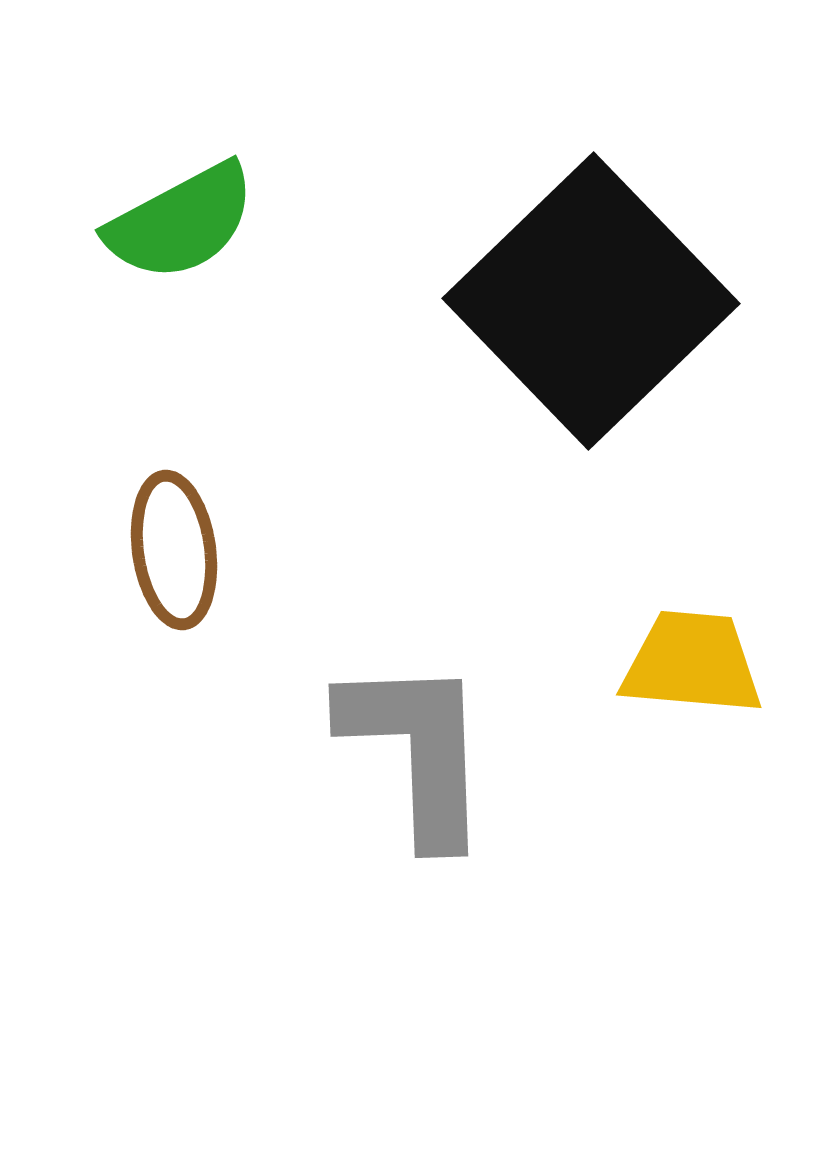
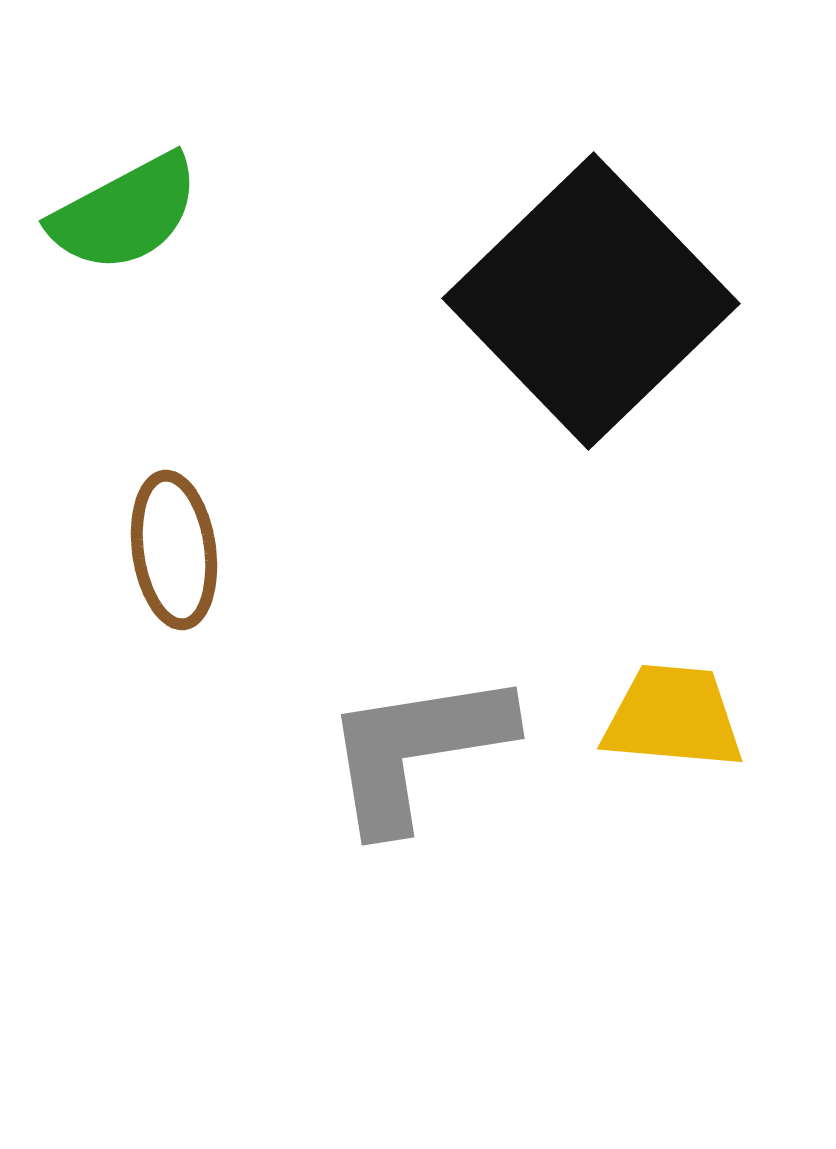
green semicircle: moved 56 px left, 9 px up
yellow trapezoid: moved 19 px left, 54 px down
gray L-shape: rotated 97 degrees counterclockwise
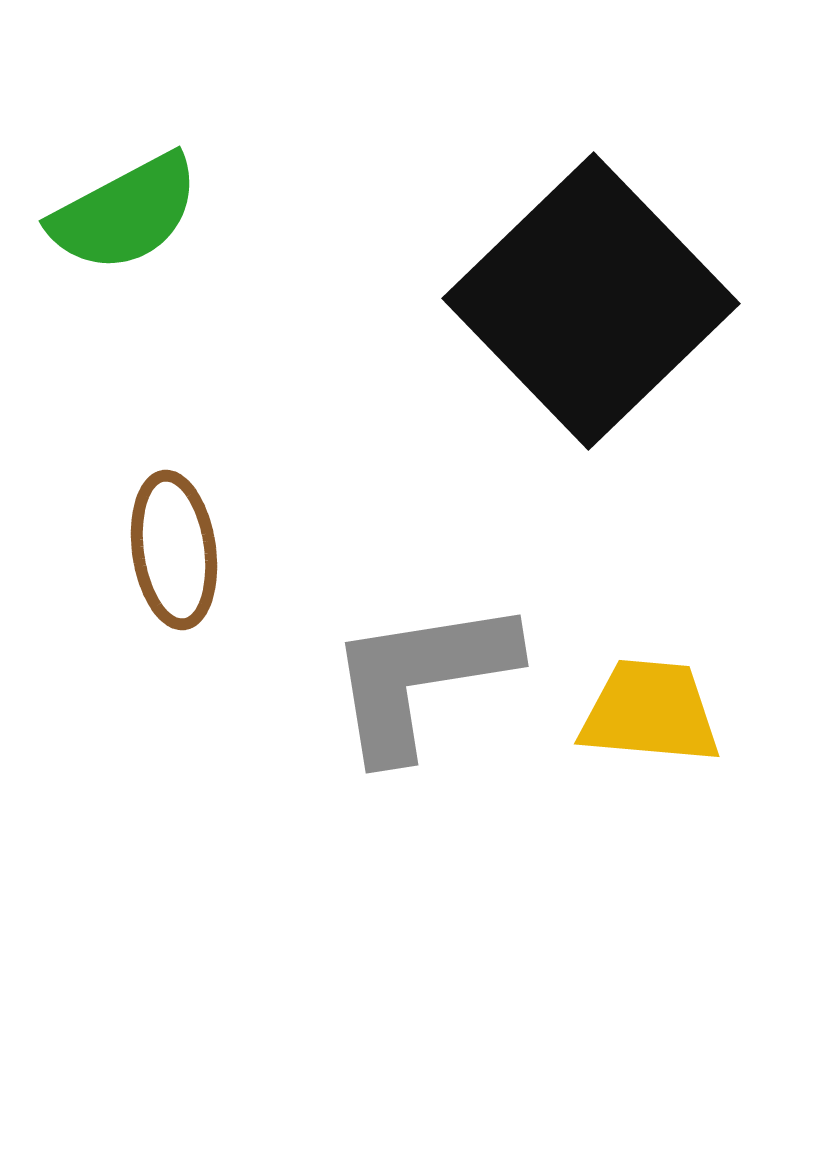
yellow trapezoid: moved 23 px left, 5 px up
gray L-shape: moved 4 px right, 72 px up
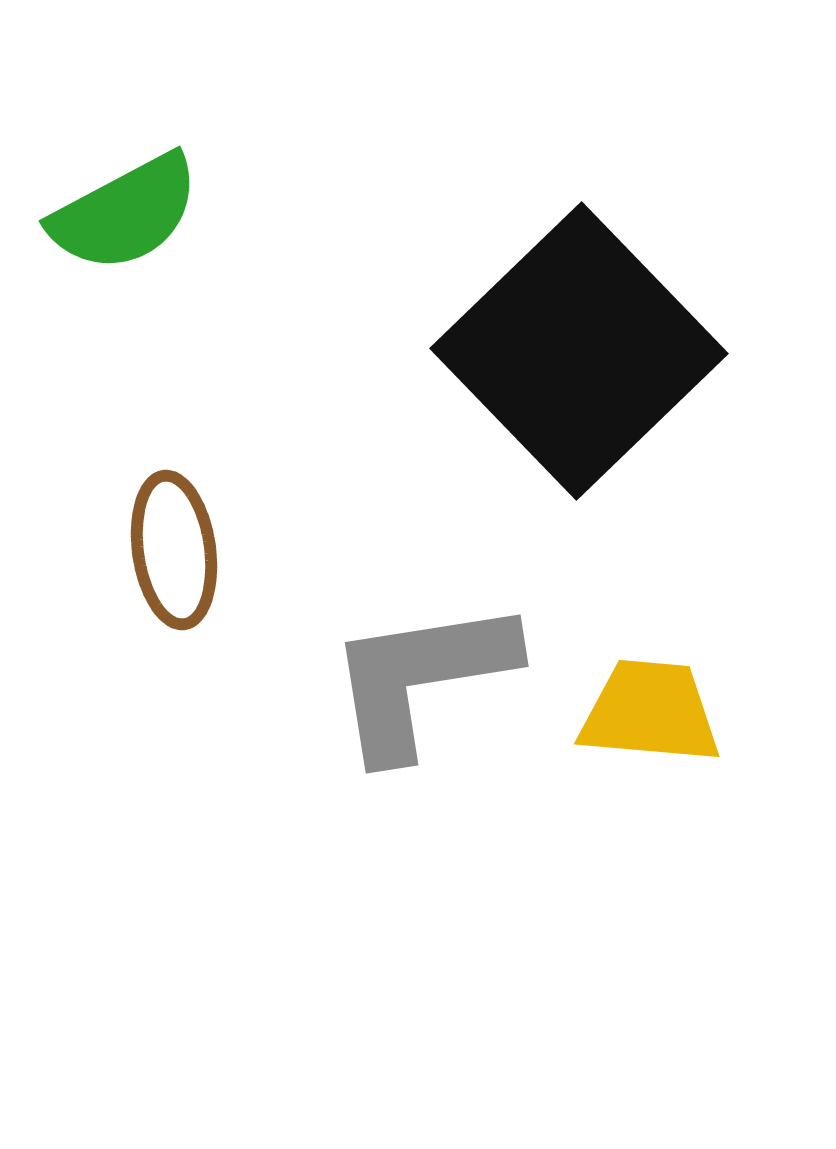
black square: moved 12 px left, 50 px down
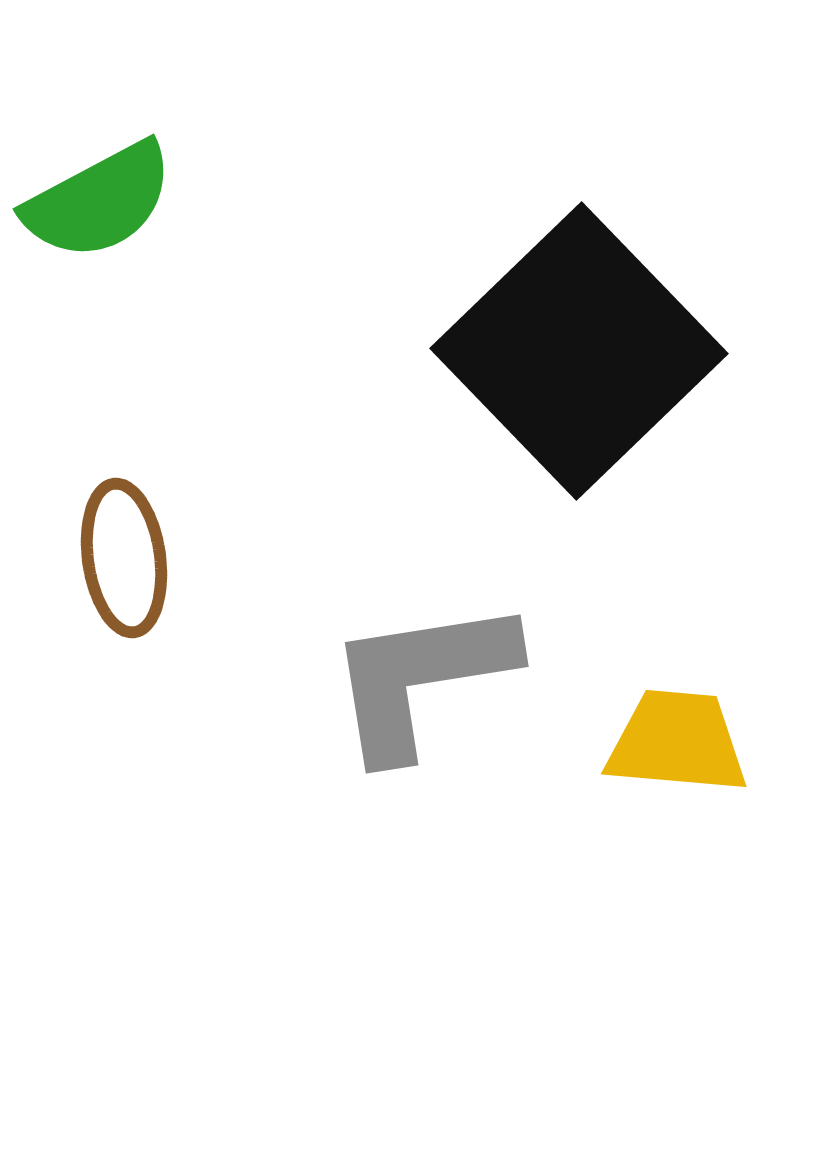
green semicircle: moved 26 px left, 12 px up
brown ellipse: moved 50 px left, 8 px down
yellow trapezoid: moved 27 px right, 30 px down
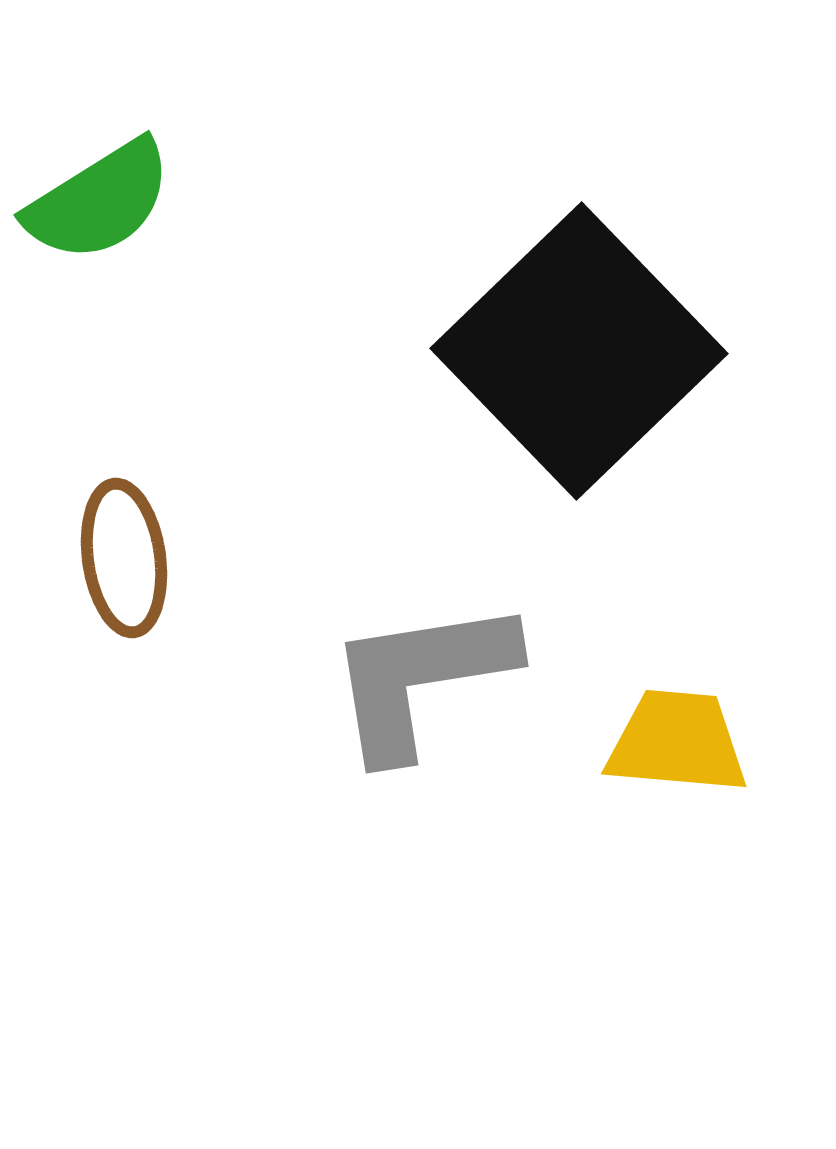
green semicircle: rotated 4 degrees counterclockwise
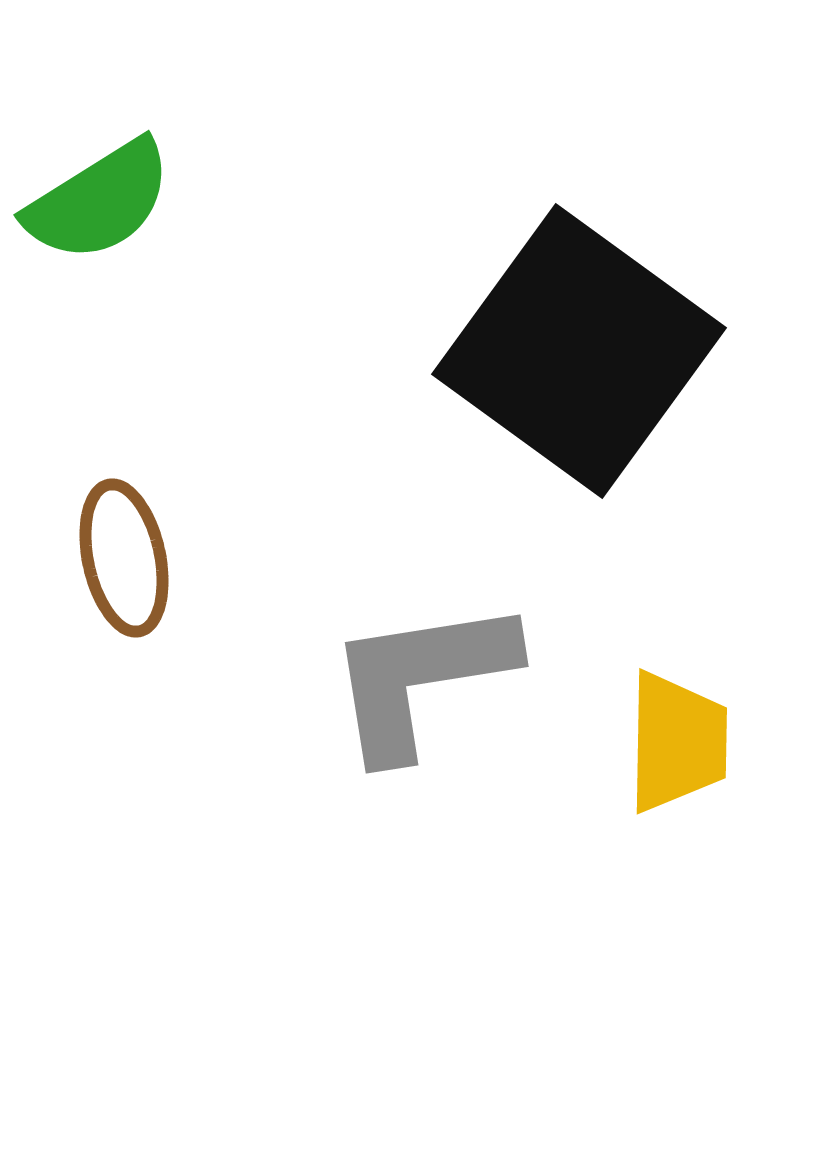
black square: rotated 10 degrees counterclockwise
brown ellipse: rotated 4 degrees counterclockwise
yellow trapezoid: rotated 86 degrees clockwise
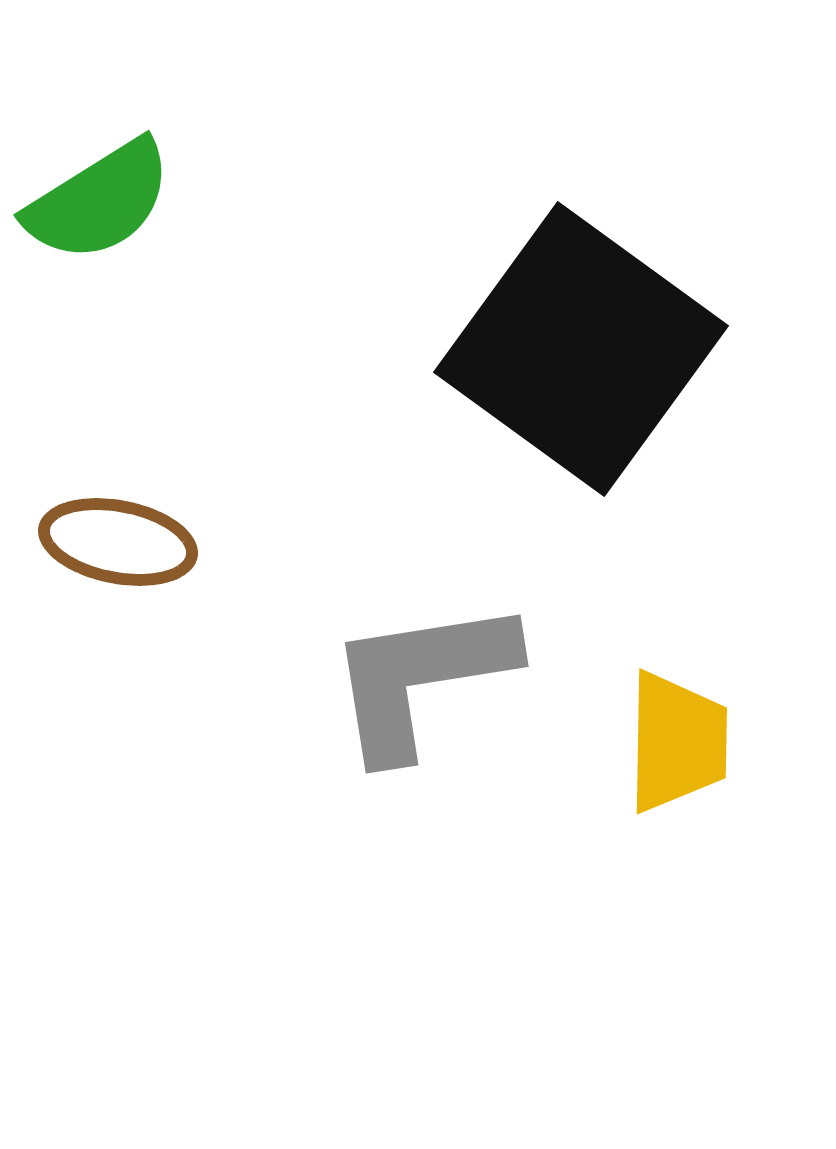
black square: moved 2 px right, 2 px up
brown ellipse: moved 6 px left, 16 px up; rotated 67 degrees counterclockwise
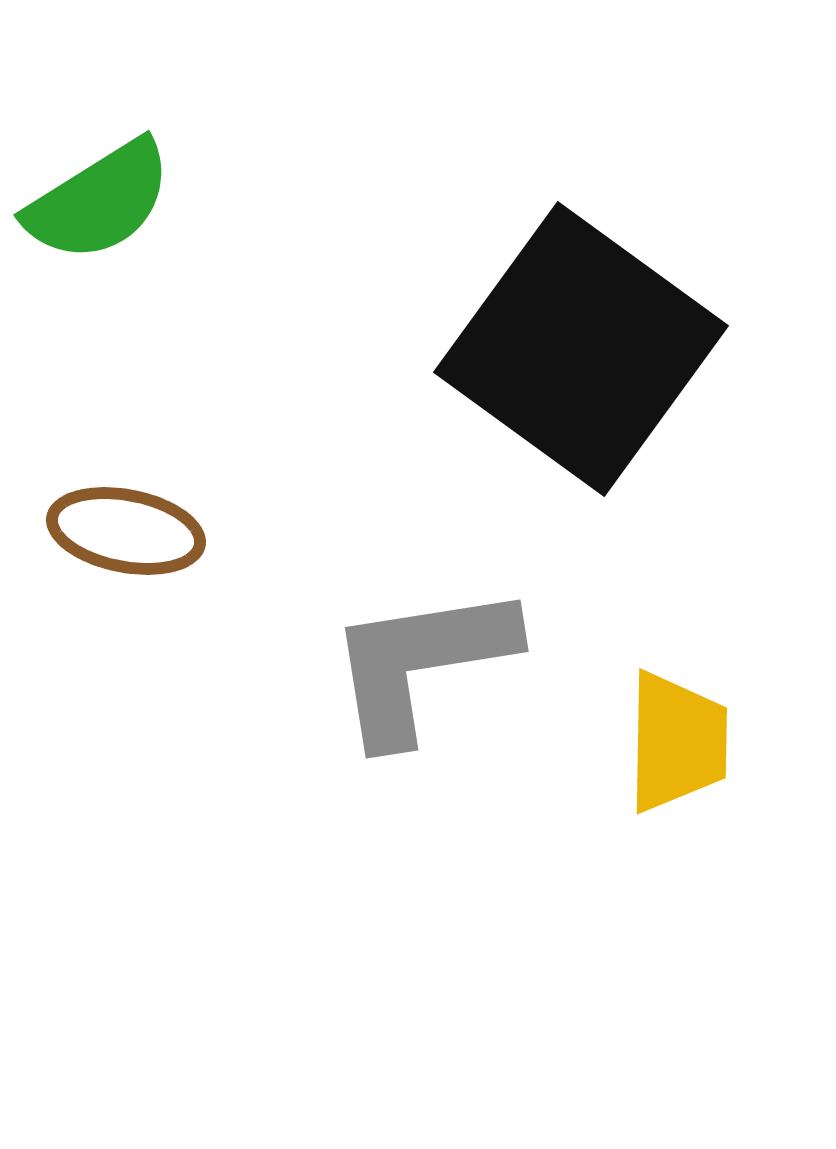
brown ellipse: moved 8 px right, 11 px up
gray L-shape: moved 15 px up
